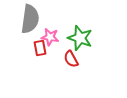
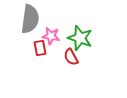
pink star: moved 1 px right, 1 px up
red semicircle: moved 2 px up
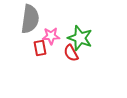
pink star: rotated 12 degrees counterclockwise
red semicircle: moved 4 px up
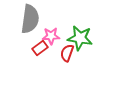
green star: rotated 10 degrees counterclockwise
red rectangle: rotated 63 degrees clockwise
red semicircle: moved 4 px left; rotated 48 degrees clockwise
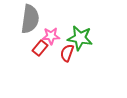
red rectangle: rotated 14 degrees counterclockwise
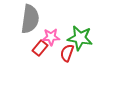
pink star: moved 1 px down
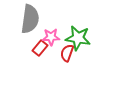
green star: moved 2 px left
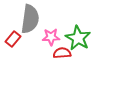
green star: rotated 20 degrees clockwise
red rectangle: moved 27 px left, 9 px up
red semicircle: moved 5 px left; rotated 66 degrees clockwise
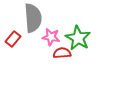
gray semicircle: moved 3 px right, 1 px up; rotated 12 degrees counterclockwise
pink star: rotated 12 degrees clockwise
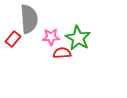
gray semicircle: moved 4 px left, 1 px down
pink star: rotated 12 degrees counterclockwise
